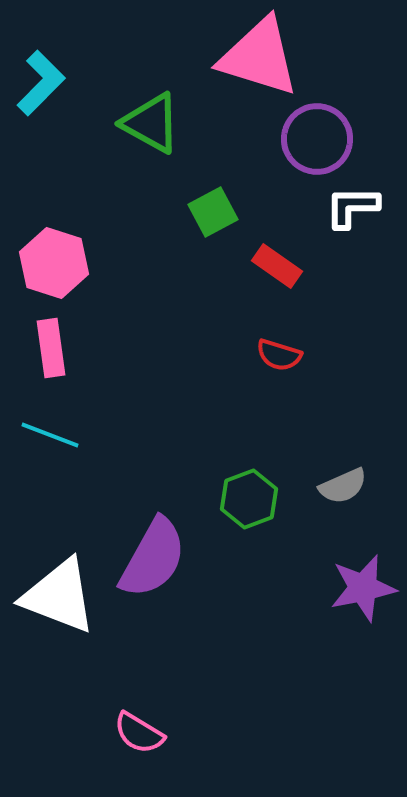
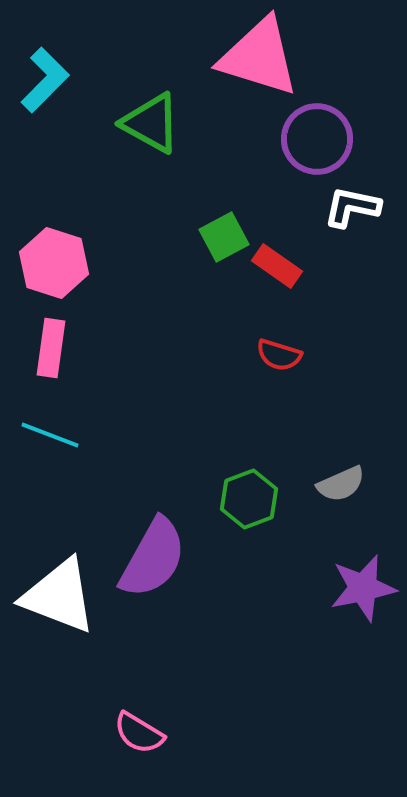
cyan L-shape: moved 4 px right, 3 px up
white L-shape: rotated 12 degrees clockwise
green square: moved 11 px right, 25 px down
pink rectangle: rotated 16 degrees clockwise
gray semicircle: moved 2 px left, 2 px up
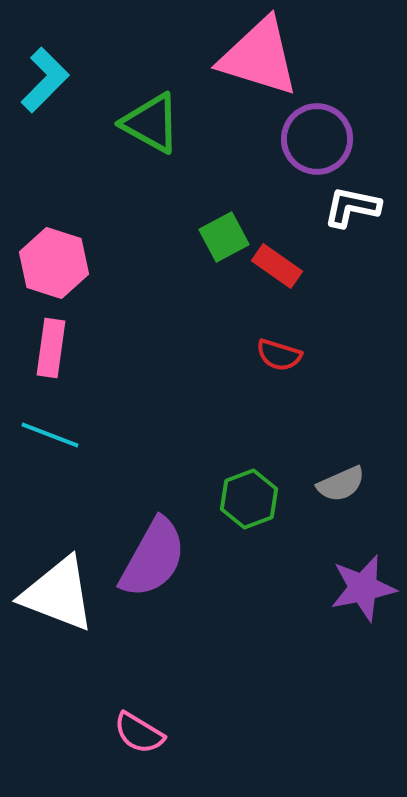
white triangle: moved 1 px left, 2 px up
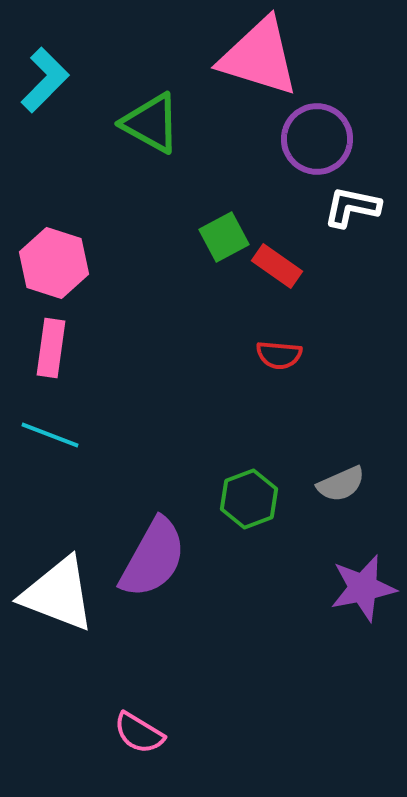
red semicircle: rotated 12 degrees counterclockwise
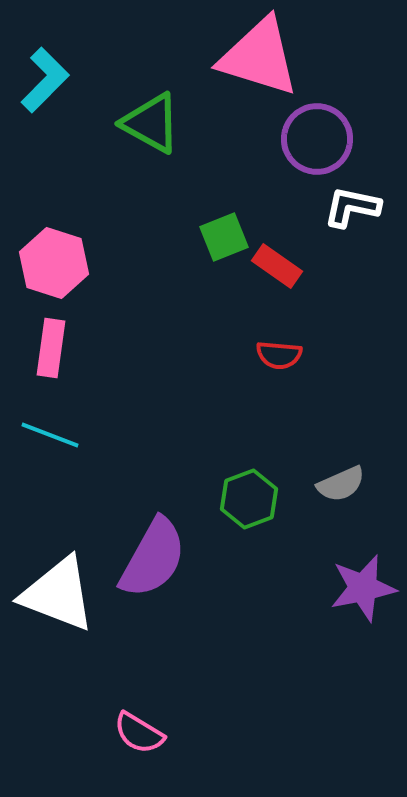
green square: rotated 6 degrees clockwise
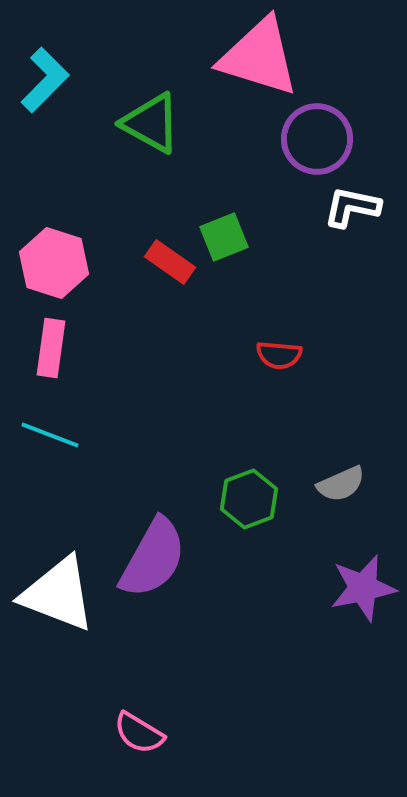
red rectangle: moved 107 px left, 4 px up
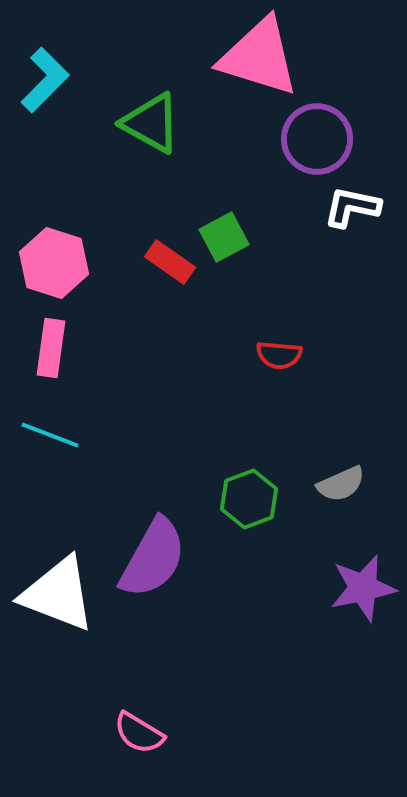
green square: rotated 6 degrees counterclockwise
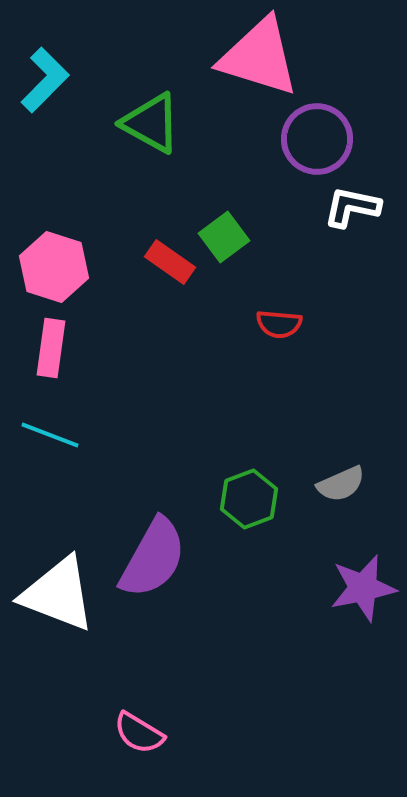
green square: rotated 9 degrees counterclockwise
pink hexagon: moved 4 px down
red semicircle: moved 31 px up
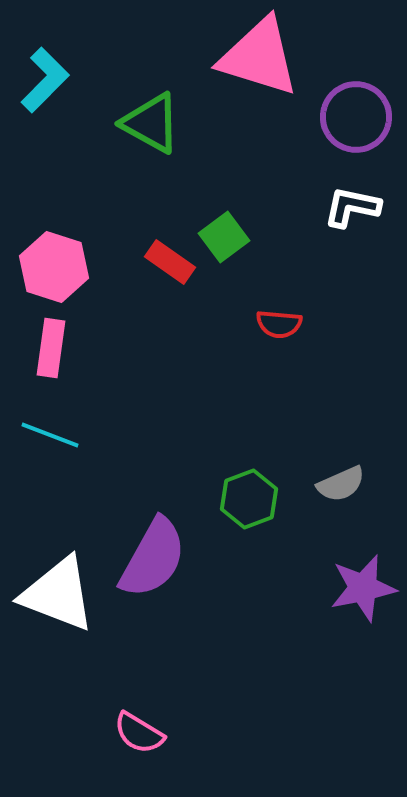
purple circle: moved 39 px right, 22 px up
